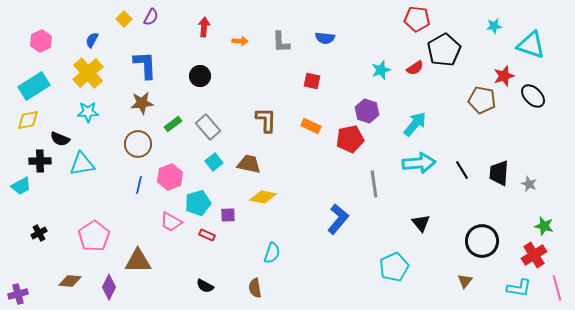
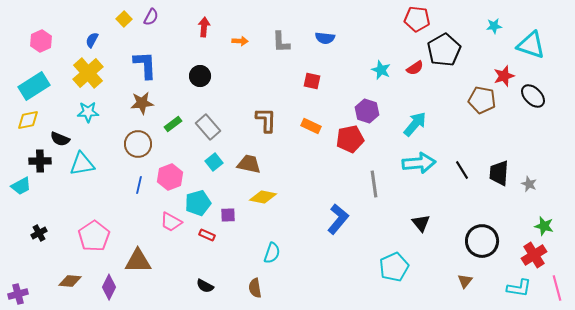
cyan star at (381, 70): rotated 30 degrees counterclockwise
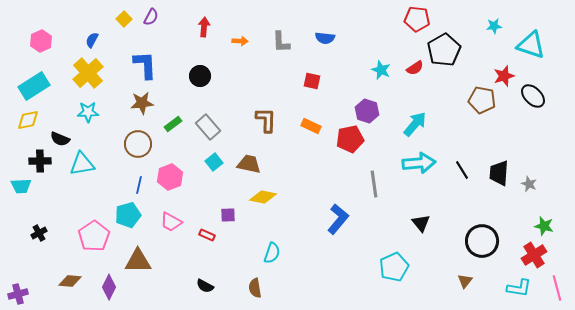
cyan trapezoid at (21, 186): rotated 25 degrees clockwise
cyan pentagon at (198, 203): moved 70 px left, 12 px down
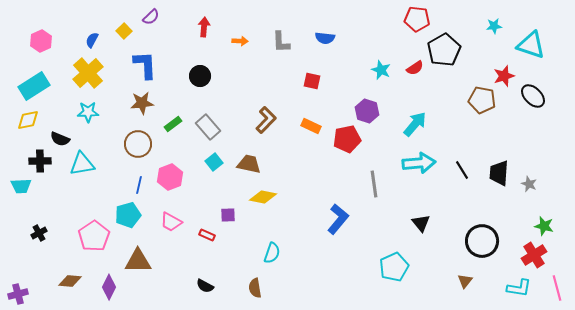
purple semicircle at (151, 17): rotated 18 degrees clockwise
yellow square at (124, 19): moved 12 px down
brown L-shape at (266, 120): rotated 44 degrees clockwise
red pentagon at (350, 139): moved 3 px left
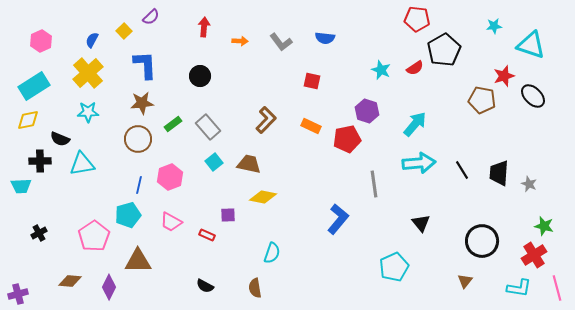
gray L-shape at (281, 42): rotated 35 degrees counterclockwise
brown circle at (138, 144): moved 5 px up
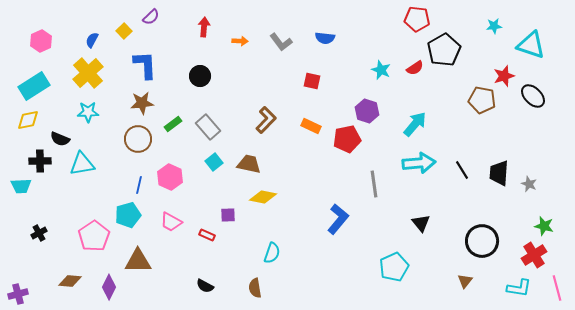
pink hexagon at (170, 177): rotated 15 degrees counterclockwise
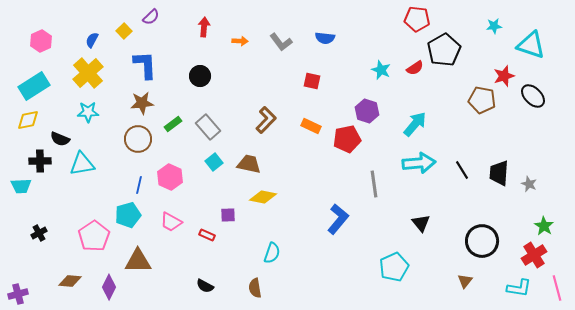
green star at (544, 226): rotated 18 degrees clockwise
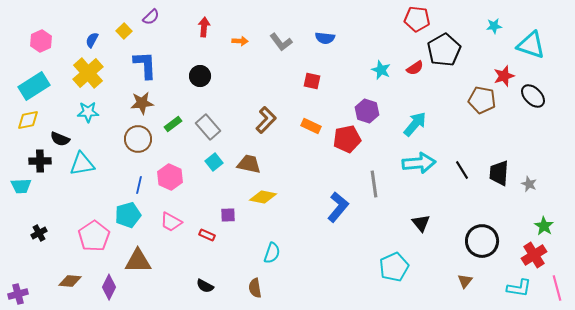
blue L-shape at (338, 219): moved 12 px up
